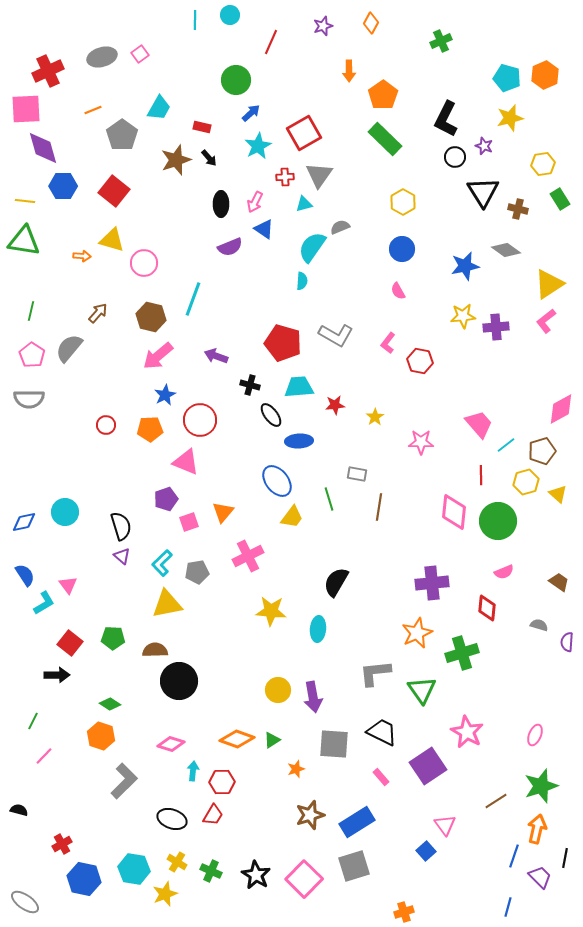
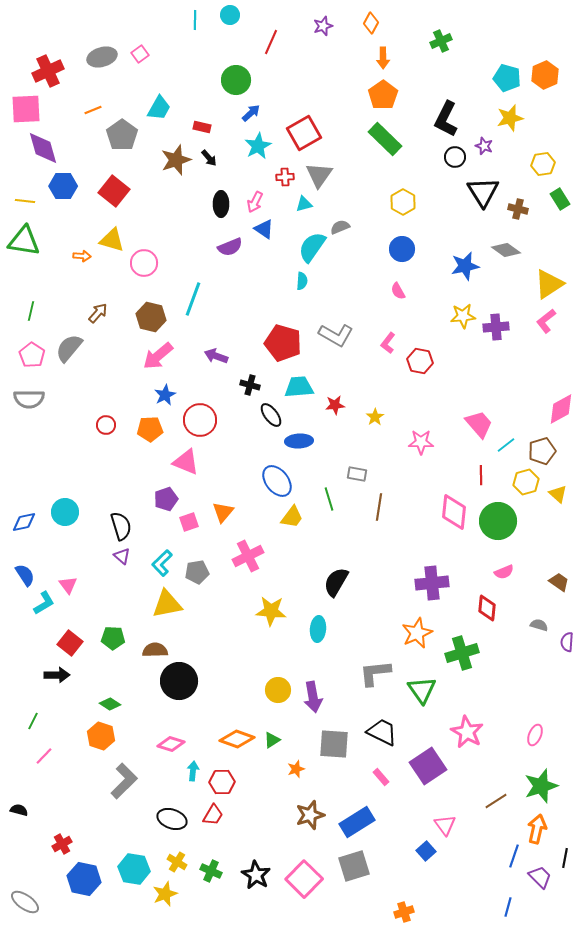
orange arrow at (349, 71): moved 34 px right, 13 px up
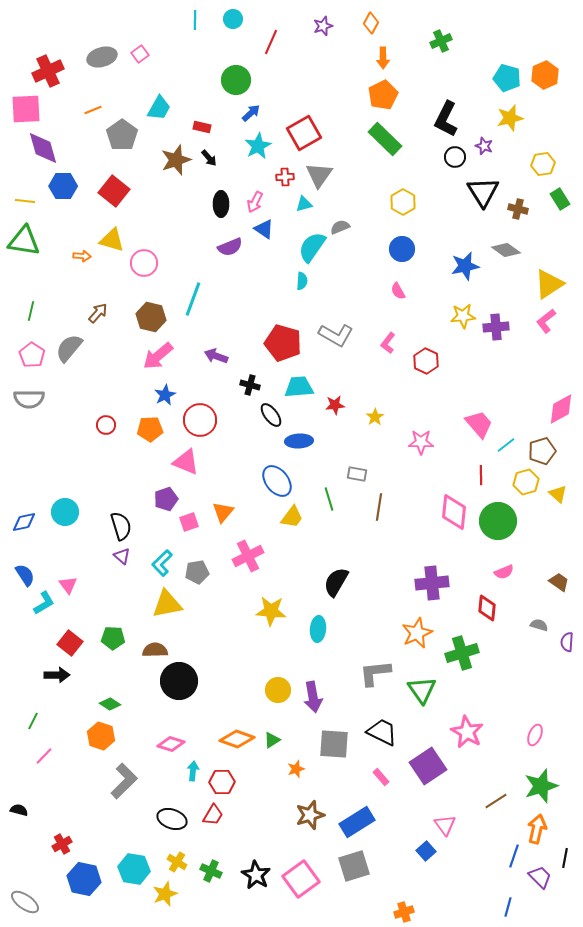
cyan circle at (230, 15): moved 3 px right, 4 px down
orange pentagon at (383, 95): rotated 8 degrees clockwise
red hexagon at (420, 361): moved 6 px right; rotated 15 degrees clockwise
pink square at (304, 879): moved 3 px left; rotated 9 degrees clockwise
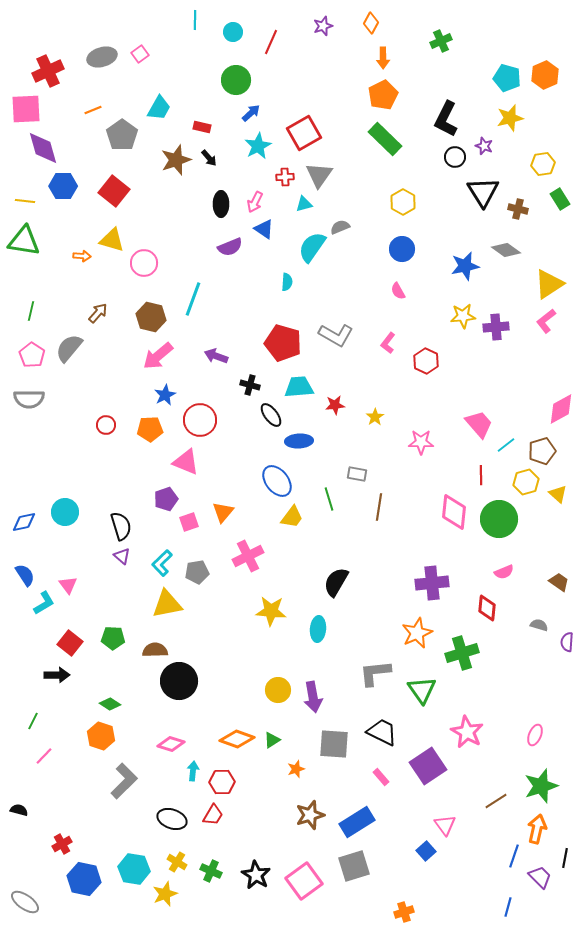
cyan circle at (233, 19): moved 13 px down
cyan semicircle at (302, 281): moved 15 px left, 1 px down
green circle at (498, 521): moved 1 px right, 2 px up
pink square at (301, 879): moved 3 px right, 2 px down
